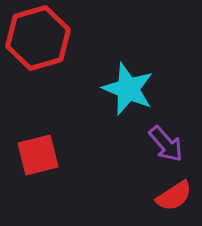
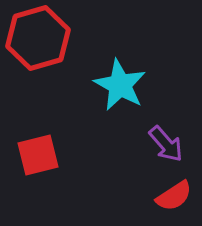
cyan star: moved 8 px left, 4 px up; rotated 6 degrees clockwise
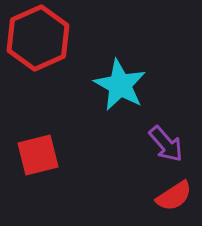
red hexagon: rotated 8 degrees counterclockwise
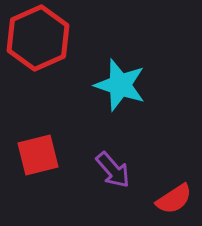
cyan star: rotated 10 degrees counterclockwise
purple arrow: moved 53 px left, 26 px down
red semicircle: moved 3 px down
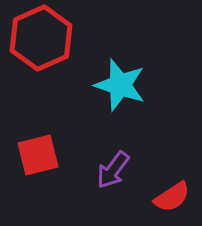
red hexagon: moved 3 px right
purple arrow: rotated 78 degrees clockwise
red semicircle: moved 2 px left, 2 px up
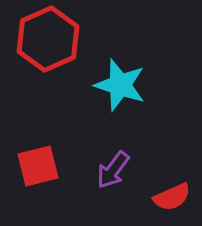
red hexagon: moved 7 px right, 1 px down
red square: moved 11 px down
red semicircle: rotated 9 degrees clockwise
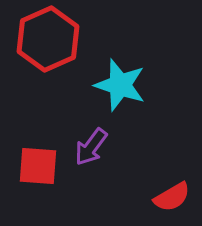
red square: rotated 18 degrees clockwise
purple arrow: moved 22 px left, 23 px up
red semicircle: rotated 6 degrees counterclockwise
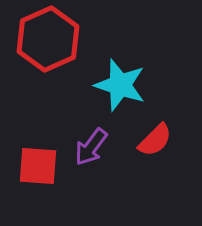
red semicircle: moved 17 px left, 57 px up; rotated 15 degrees counterclockwise
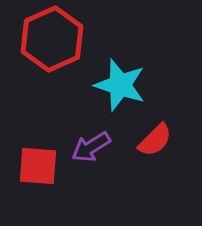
red hexagon: moved 4 px right
purple arrow: rotated 21 degrees clockwise
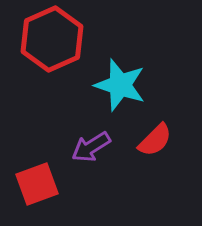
red square: moved 1 px left, 18 px down; rotated 24 degrees counterclockwise
